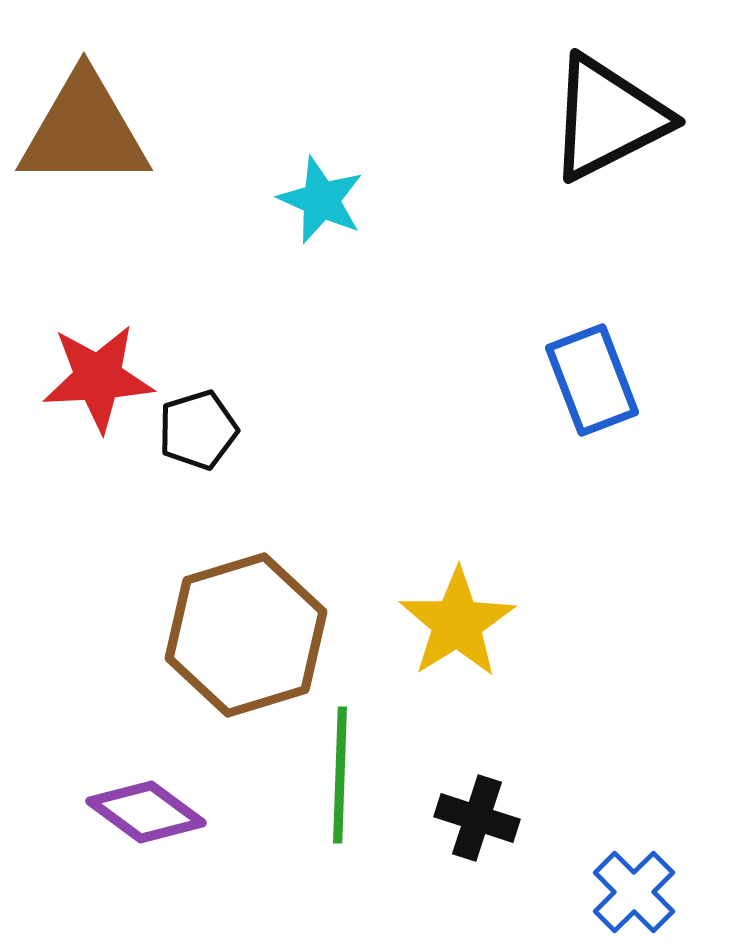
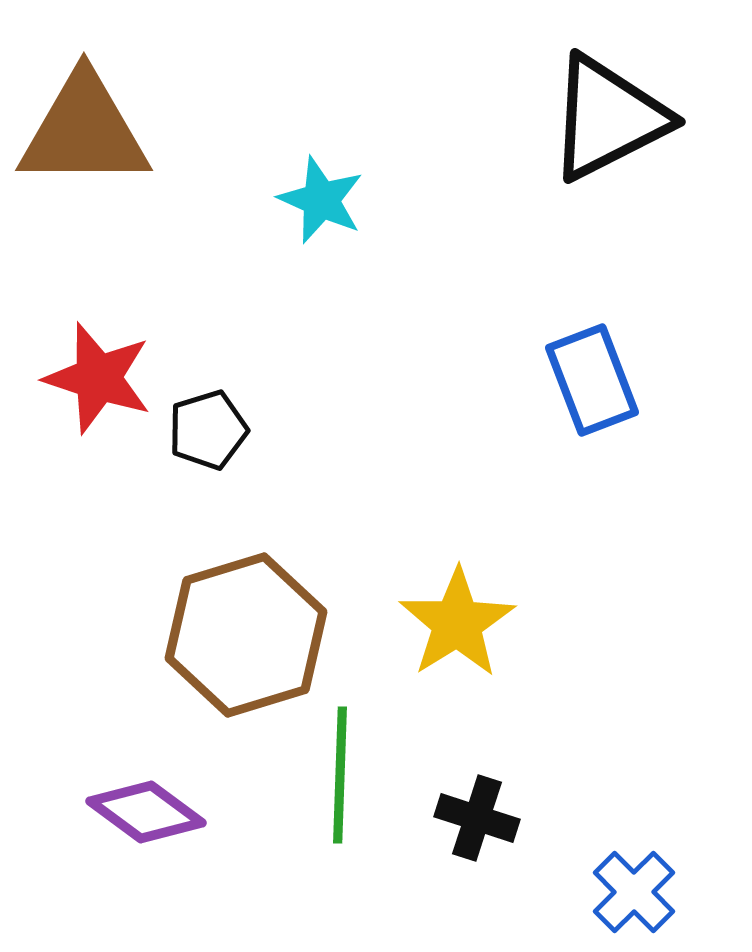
red star: rotated 21 degrees clockwise
black pentagon: moved 10 px right
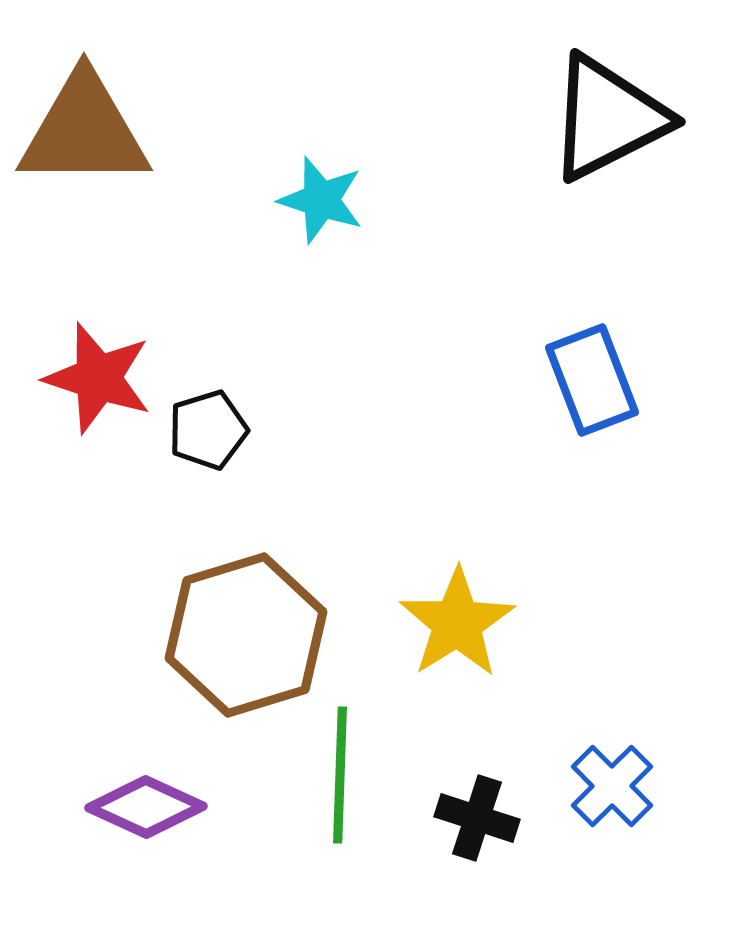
cyan star: rotated 6 degrees counterclockwise
purple diamond: moved 5 px up; rotated 12 degrees counterclockwise
blue cross: moved 22 px left, 106 px up
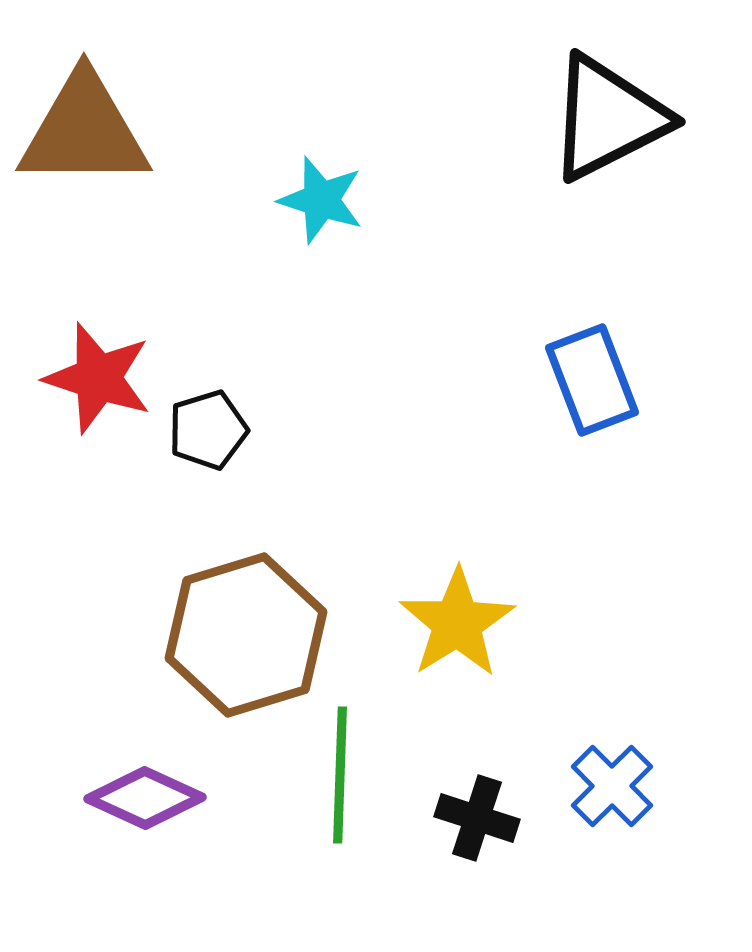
purple diamond: moved 1 px left, 9 px up
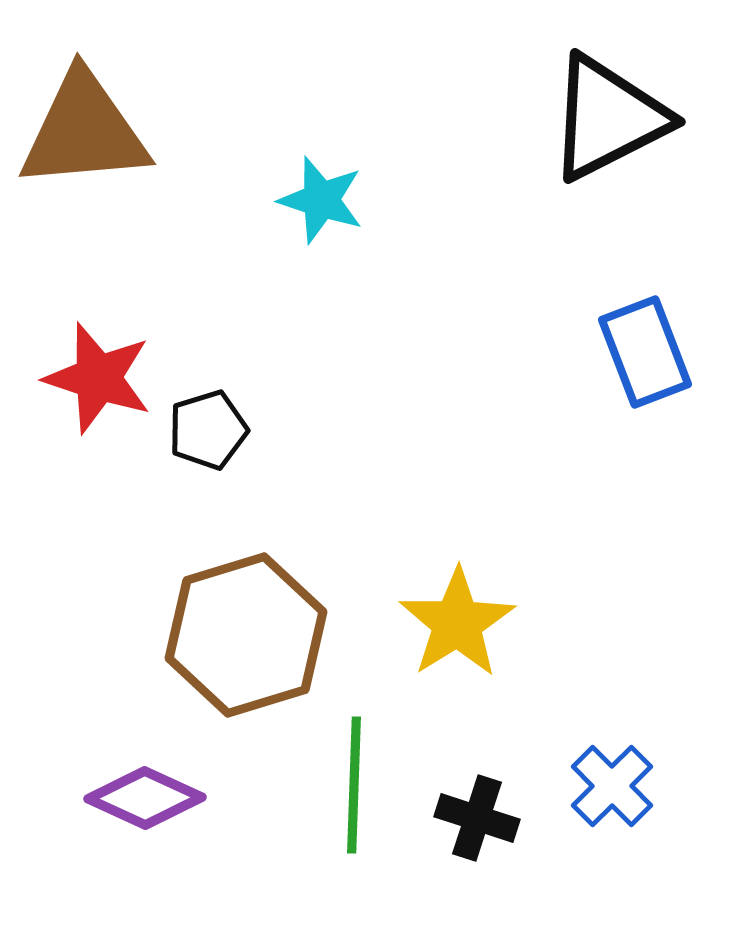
brown triangle: rotated 5 degrees counterclockwise
blue rectangle: moved 53 px right, 28 px up
green line: moved 14 px right, 10 px down
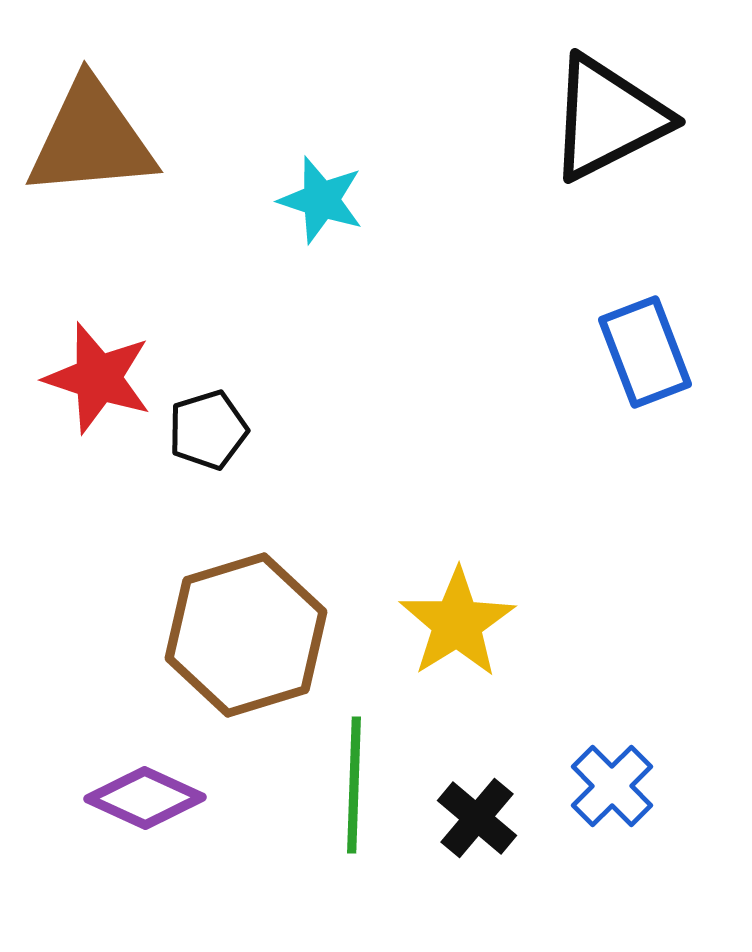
brown triangle: moved 7 px right, 8 px down
black cross: rotated 22 degrees clockwise
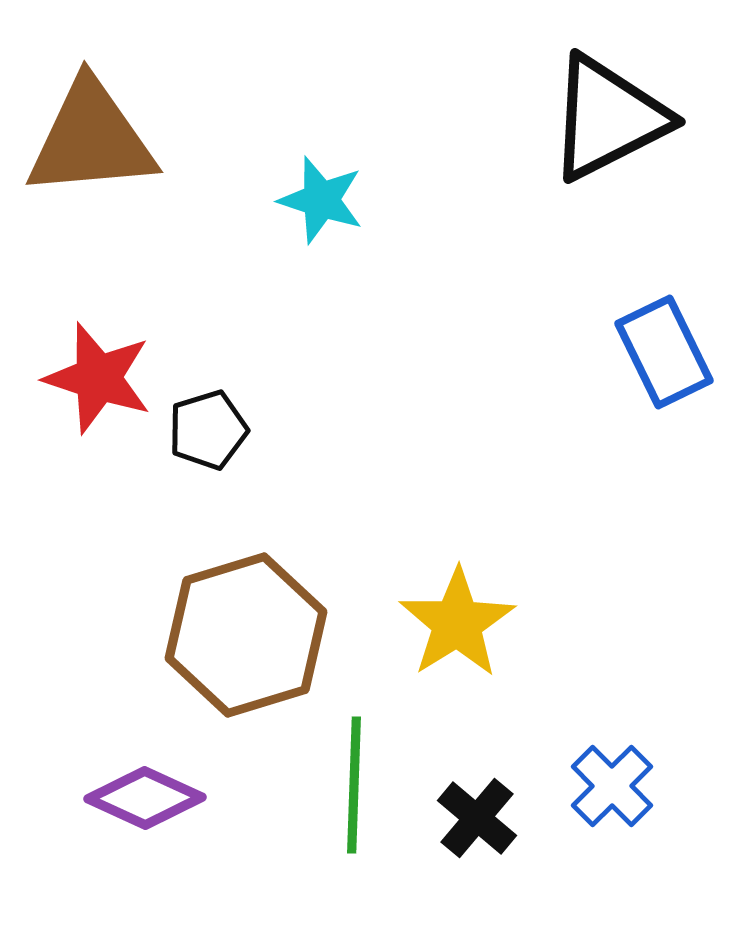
blue rectangle: moved 19 px right; rotated 5 degrees counterclockwise
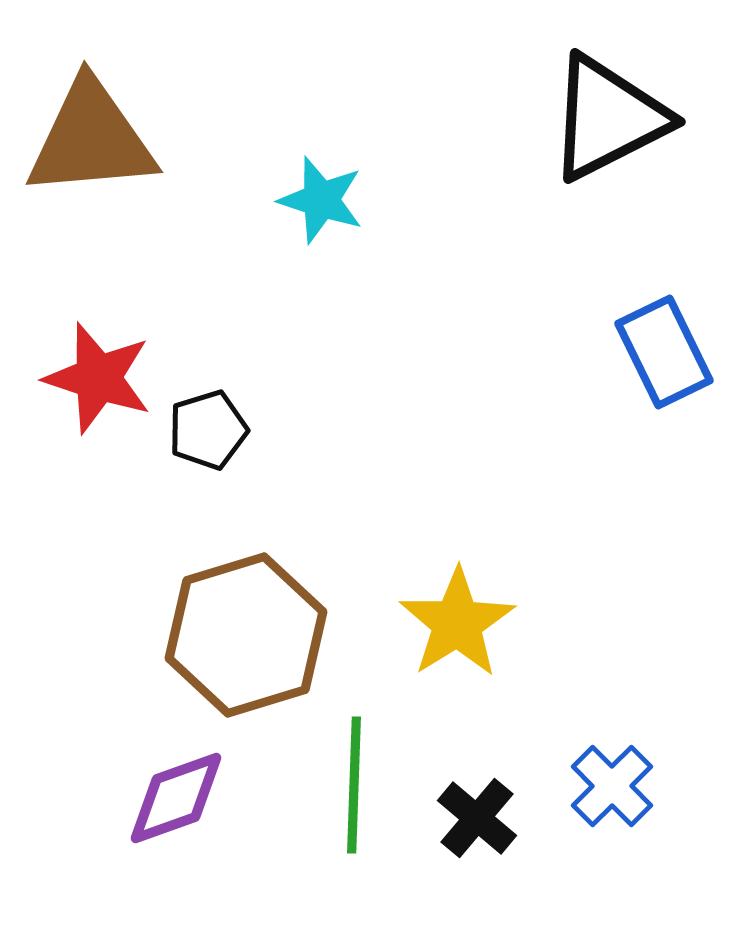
purple diamond: moved 31 px right; rotated 44 degrees counterclockwise
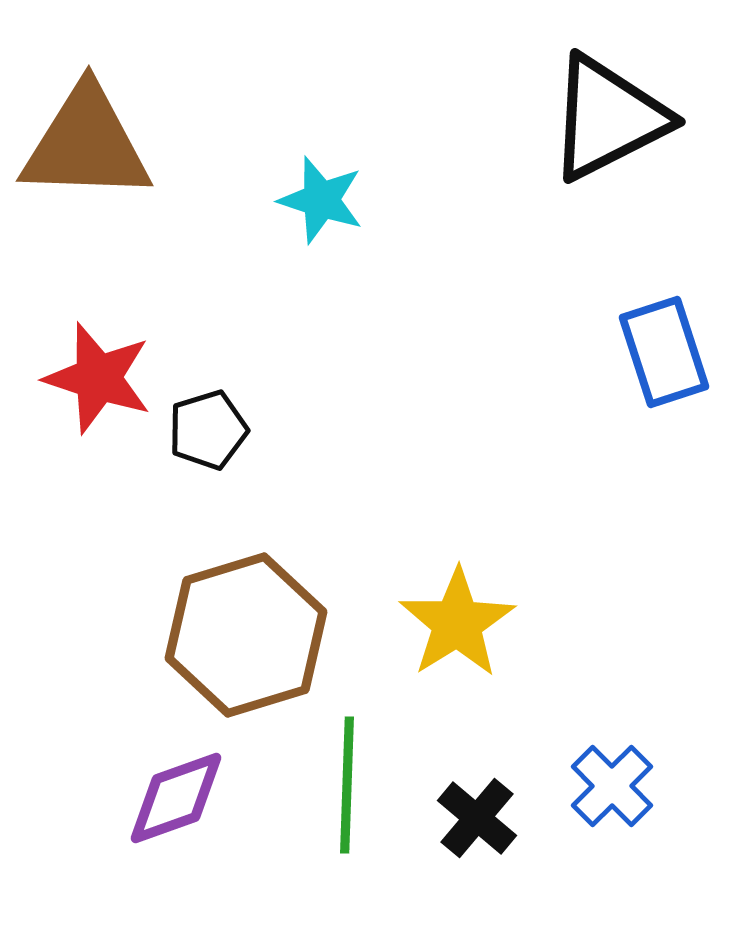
brown triangle: moved 5 px left, 5 px down; rotated 7 degrees clockwise
blue rectangle: rotated 8 degrees clockwise
green line: moved 7 px left
